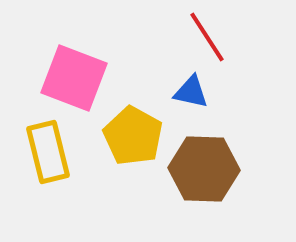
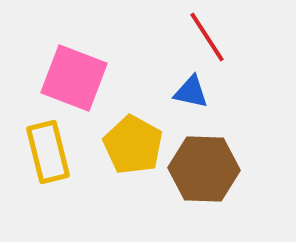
yellow pentagon: moved 9 px down
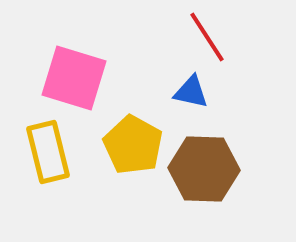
pink square: rotated 4 degrees counterclockwise
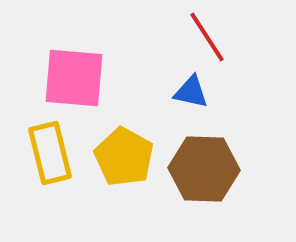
pink square: rotated 12 degrees counterclockwise
yellow pentagon: moved 9 px left, 12 px down
yellow rectangle: moved 2 px right, 1 px down
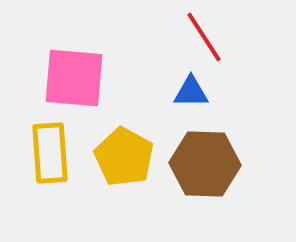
red line: moved 3 px left
blue triangle: rotated 12 degrees counterclockwise
yellow rectangle: rotated 10 degrees clockwise
brown hexagon: moved 1 px right, 5 px up
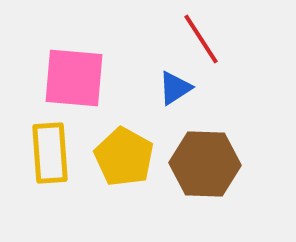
red line: moved 3 px left, 2 px down
blue triangle: moved 16 px left, 4 px up; rotated 33 degrees counterclockwise
